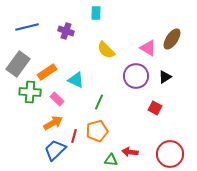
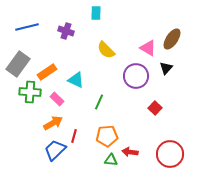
black triangle: moved 1 px right, 9 px up; rotated 16 degrees counterclockwise
red square: rotated 16 degrees clockwise
orange pentagon: moved 10 px right, 5 px down; rotated 10 degrees clockwise
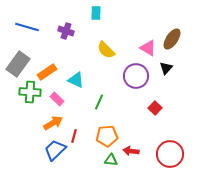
blue line: rotated 30 degrees clockwise
red arrow: moved 1 px right, 1 px up
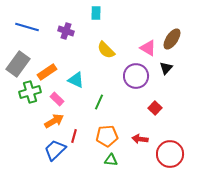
green cross: rotated 20 degrees counterclockwise
orange arrow: moved 1 px right, 2 px up
red arrow: moved 9 px right, 12 px up
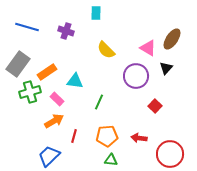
cyan triangle: moved 1 px left, 1 px down; rotated 18 degrees counterclockwise
red square: moved 2 px up
red arrow: moved 1 px left, 1 px up
blue trapezoid: moved 6 px left, 6 px down
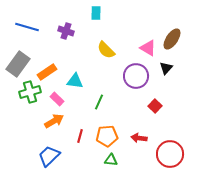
red line: moved 6 px right
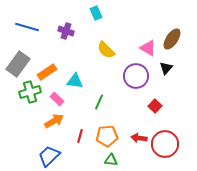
cyan rectangle: rotated 24 degrees counterclockwise
red circle: moved 5 px left, 10 px up
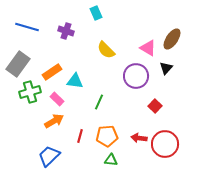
orange rectangle: moved 5 px right
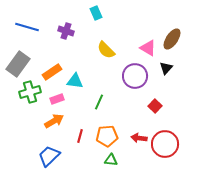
purple circle: moved 1 px left
pink rectangle: rotated 64 degrees counterclockwise
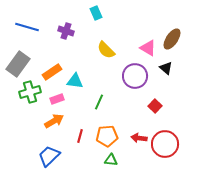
black triangle: rotated 32 degrees counterclockwise
